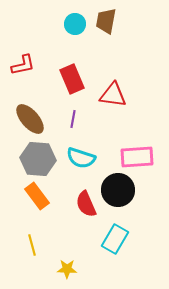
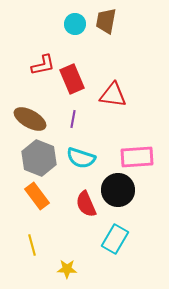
red L-shape: moved 20 px right
brown ellipse: rotated 20 degrees counterclockwise
gray hexagon: moved 1 px right, 1 px up; rotated 16 degrees clockwise
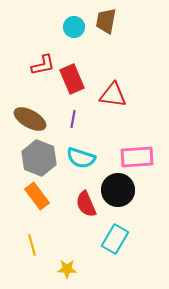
cyan circle: moved 1 px left, 3 px down
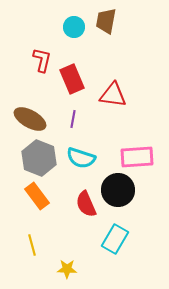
red L-shape: moved 1 px left, 5 px up; rotated 65 degrees counterclockwise
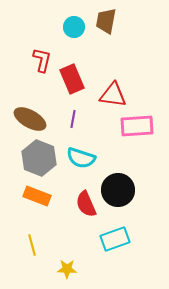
pink rectangle: moved 31 px up
orange rectangle: rotated 32 degrees counterclockwise
cyan rectangle: rotated 40 degrees clockwise
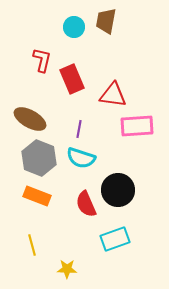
purple line: moved 6 px right, 10 px down
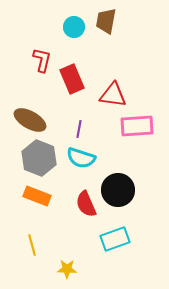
brown ellipse: moved 1 px down
